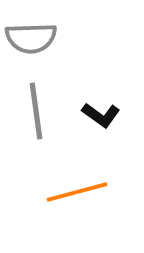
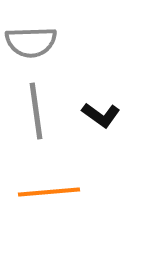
gray semicircle: moved 4 px down
orange line: moved 28 px left; rotated 10 degrees clockwise
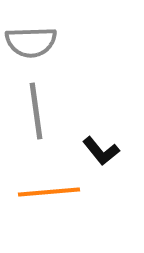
black L-shape: moved 36 px down; rotated 15 degrees clockwise
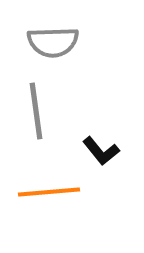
gray semicircle: moved 22 px right
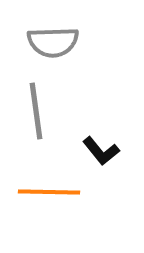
orange line: rotated 6 degrees clockwise
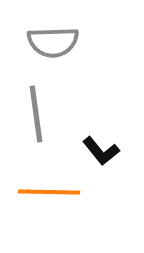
gray line: moved 3 px down
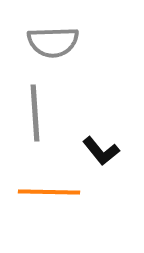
gray line: moved 1 px left, 1 px up; rotated 4 degrees clockwise
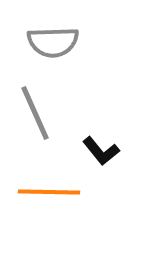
gray line: rotated 20 degrees counterclockwise
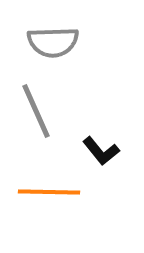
gray line: moved 1 px right, 2 px up
